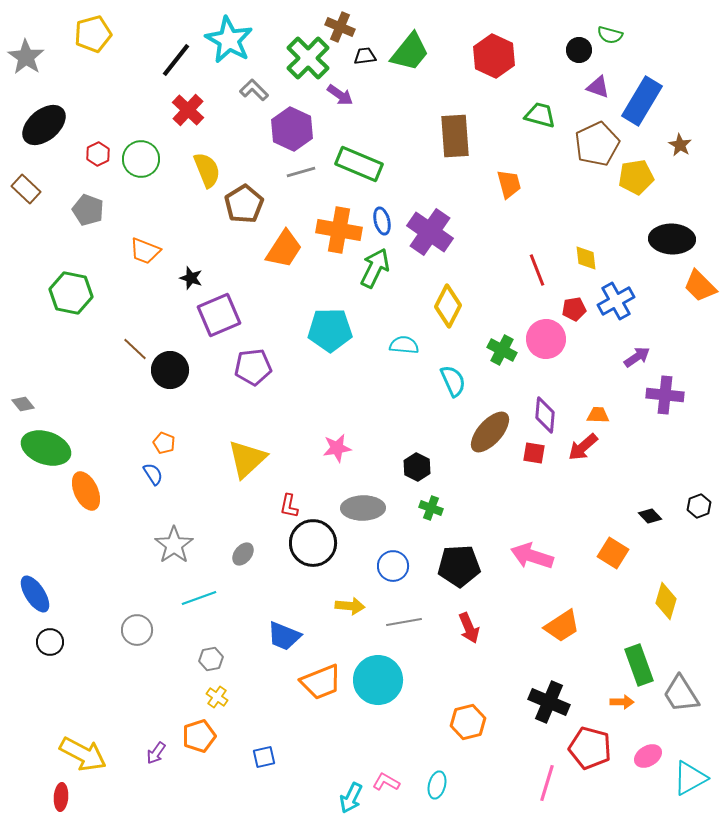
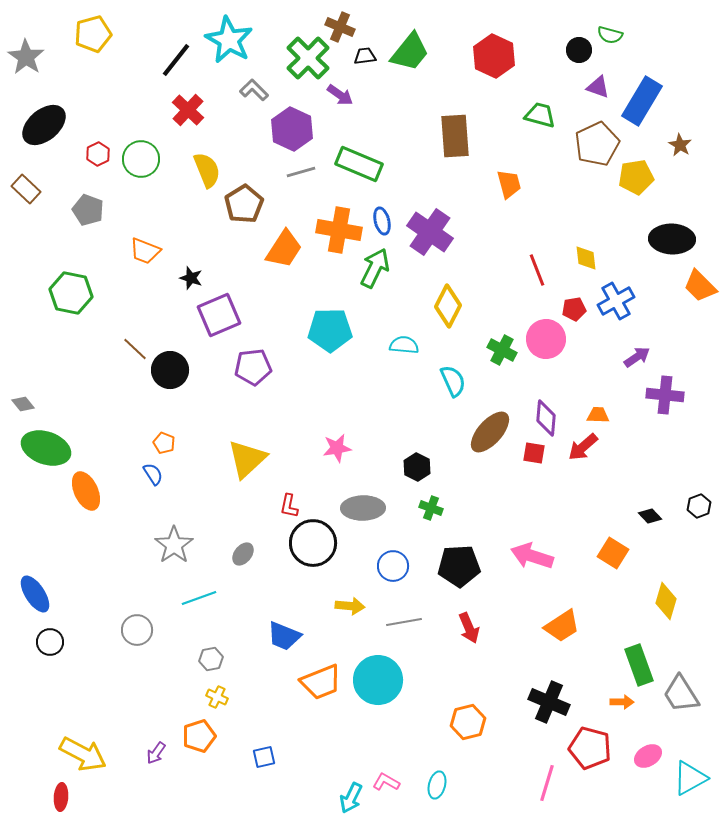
purple diamond at (545, 415): moved 1 px right, 3 px down
yellow cross at (217, 697): rotated 10 degrees counterclockwise
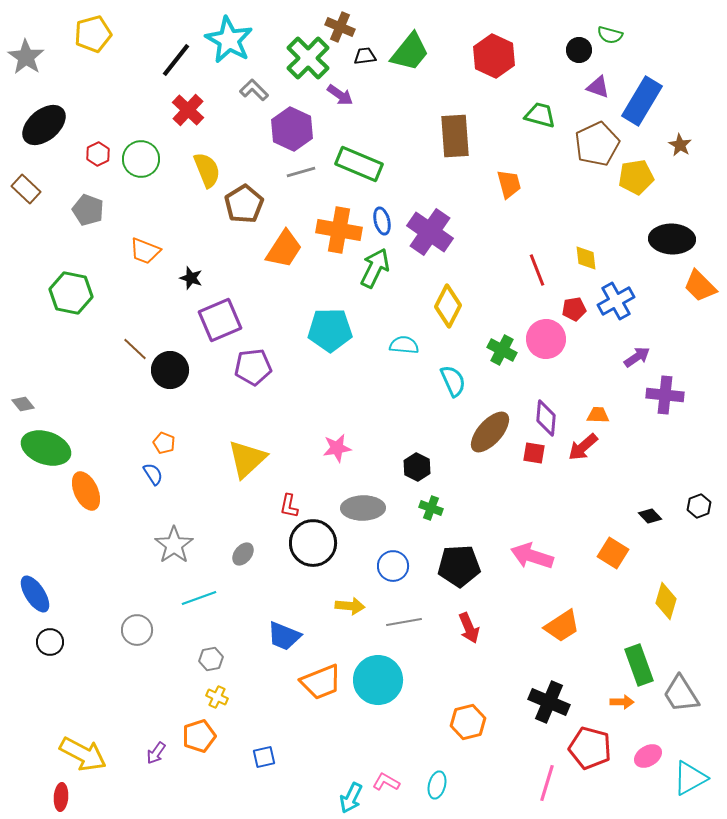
purple square at (219, 315): moved 1 px right, 5 px down
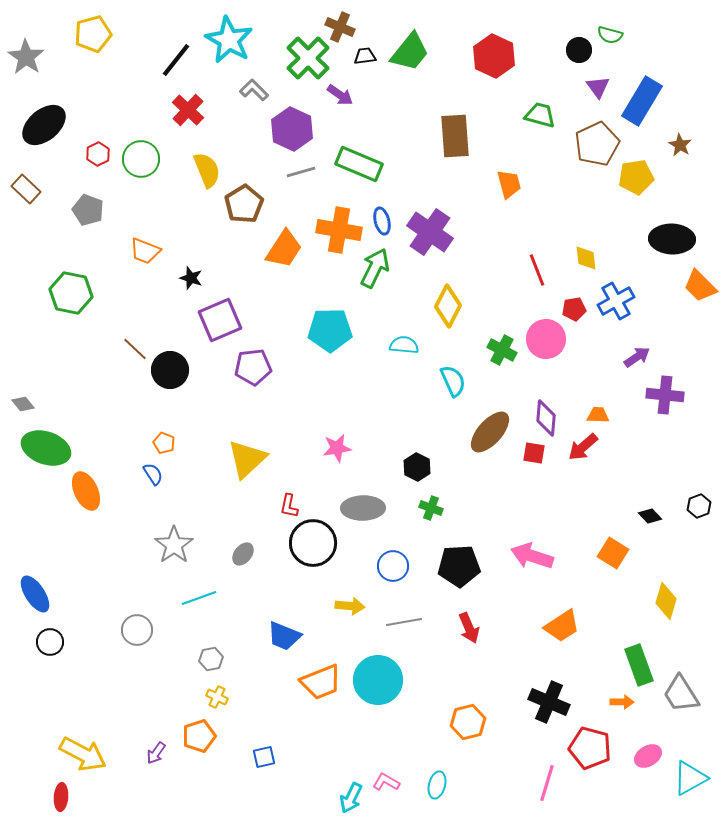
purple triangle at (598, 87): rotated 35 degrees clockwise
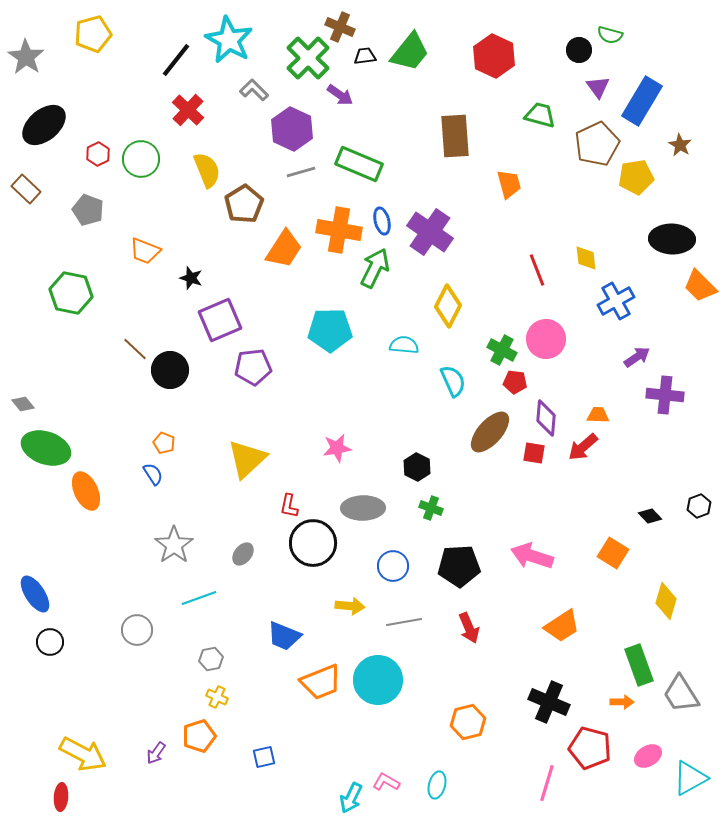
red pentagon at (574, 309): moved 59 px left, 73 px down; rotated 15 degrees clockwise
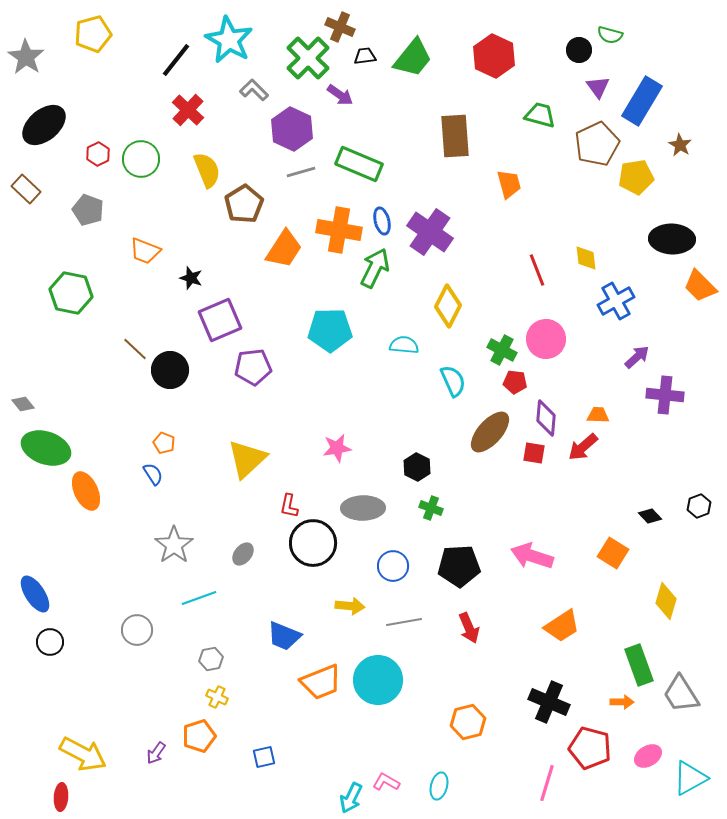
green trapezoid at (410, 52): moved 3 px right, 6 px down
purple arrow at (637, 357): rotated 8 degrees counterclockwise
cyan ellipse at (437, 785): moved 2 px right, 1 px down
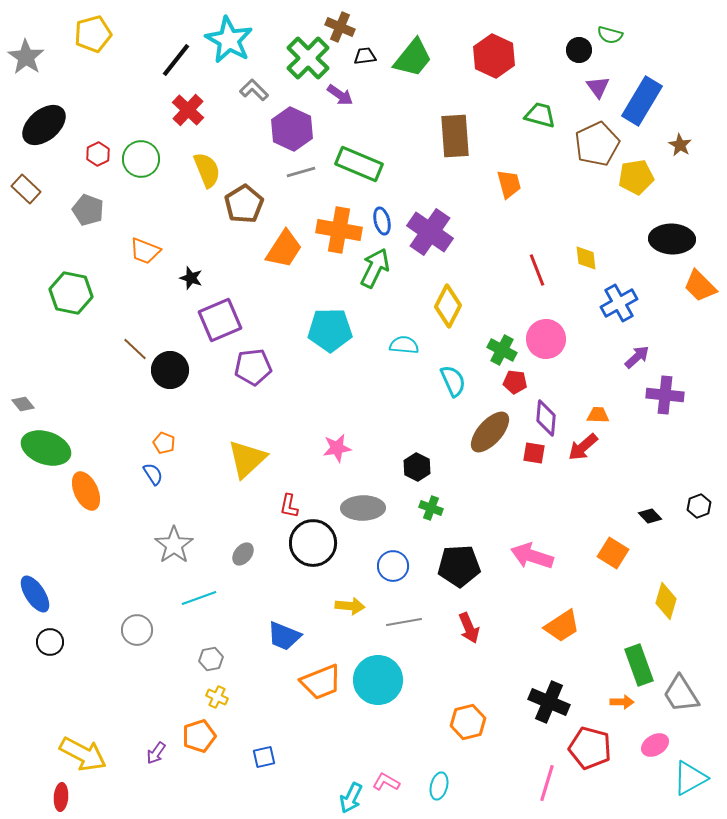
blue cross at (616, 301): moved 3 px right, 2 px down
pink ellipse at (648, 756): moved 7 px right, 11 px up
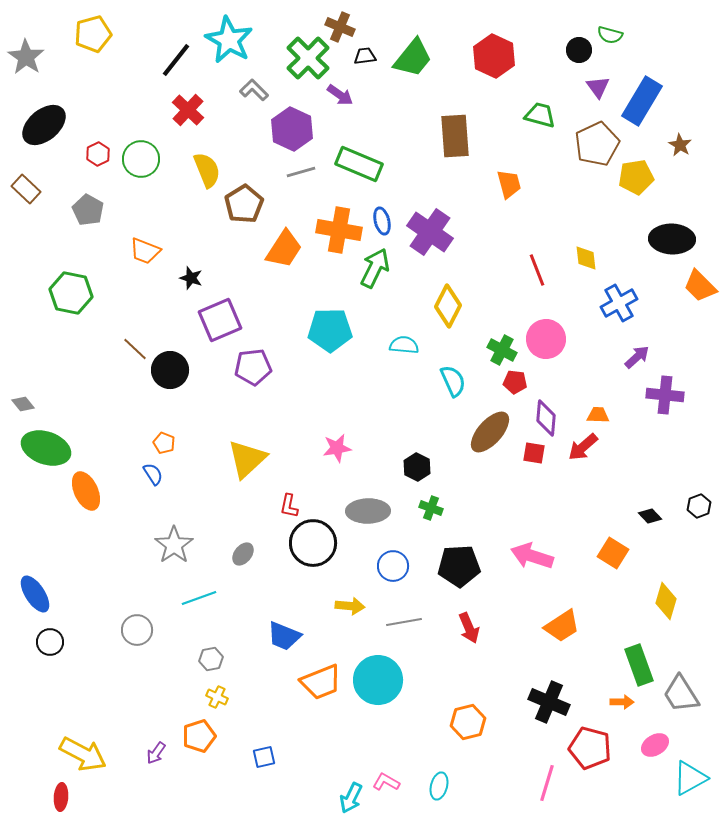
gray pentagon at (88, 210): rotated 8 degrees clockwise
gray ellipse at (363, 508): moved 5 px right, 3 px down
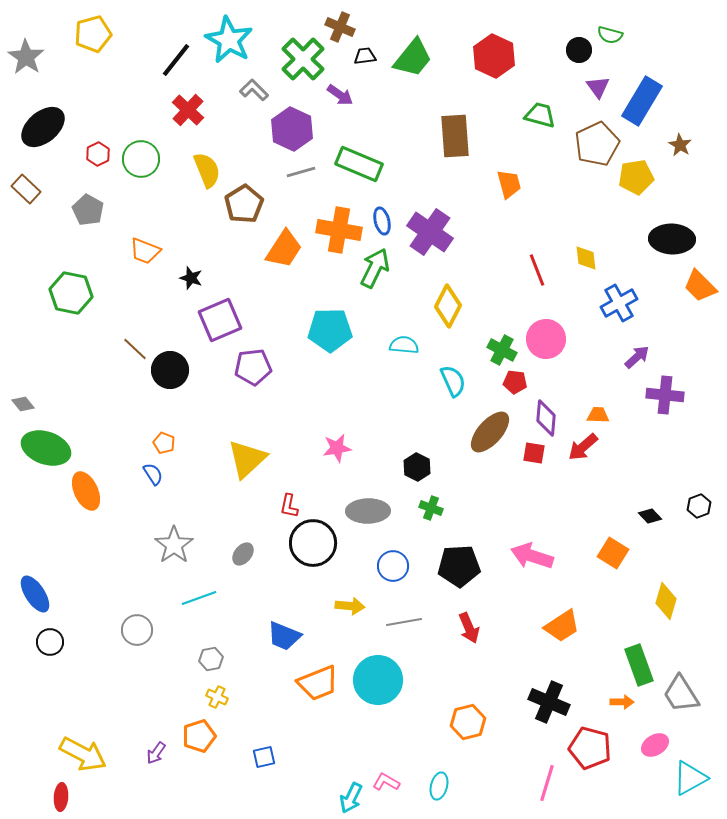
green cross at (308, 58): moved 5 px left, 1 px down
black ellipse at (44, 125): moved 1 px left, 2 px down
orange trapezoid at (321, 682): moved 3 px left, 1 px down
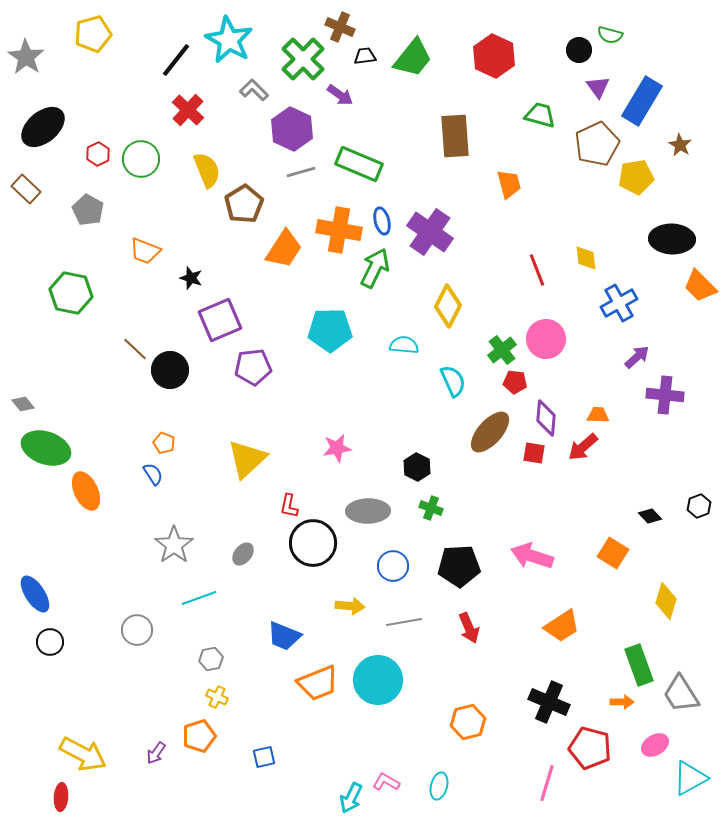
green cross at (502, 350): rotated 24 degrees clockwise
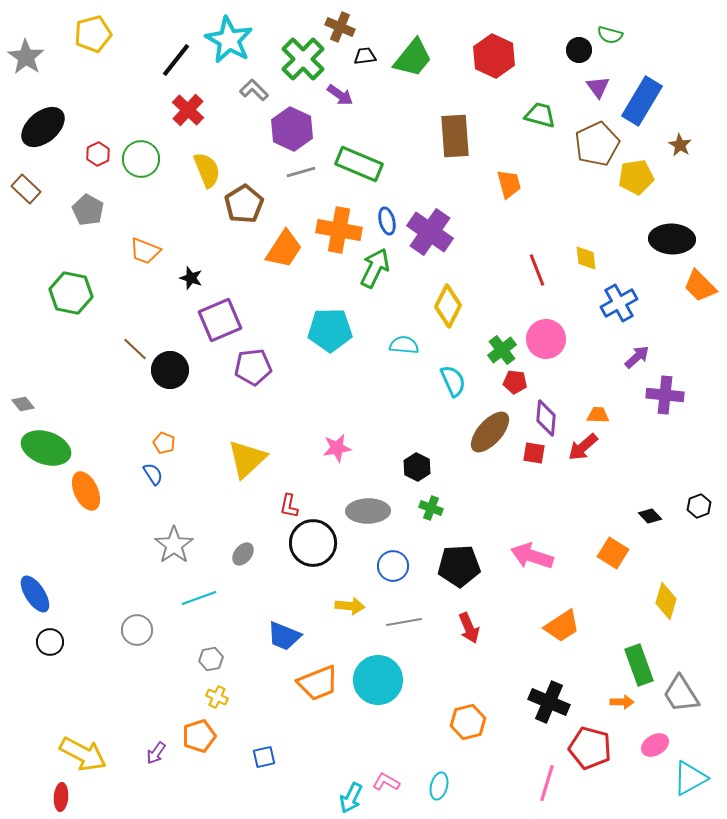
blue ellipse at (382, 221): moved 5 px right
